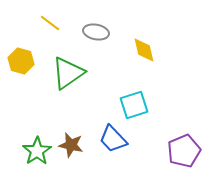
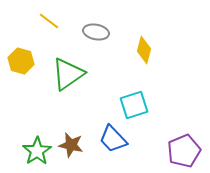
yellow line: moved 1 px left, 2 px up
yellow diamond: rotated 28 degrees clockwise
green triangle: moved 1 px down
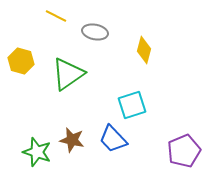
yellow line: moved 7 px right, 5 px up; rotated 10 degrees counterclockwise
gray ellipse: moved 1 px left
cyan square: moved 2 px left
brown star: moved 1 px right, 5 px up
green star: moved 1 px down; rotated 20 degrees counterclockwise
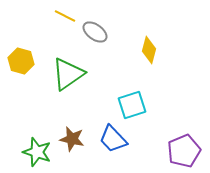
yellow line: moved 9 px right
gray ellipse: rotated 25 degrees clockwise
yellow diamond: moved 5 px right
brown star: moved 1 px up
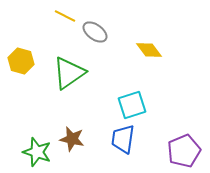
yellow diamond: rotated 52 degrees counterclockwise
green triangle: moved 1 px right, 1 px up
blue trapezoid: moved 10 px right; rotated 52 degrees clockwise
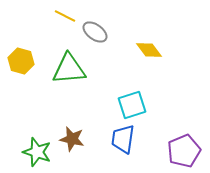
green triangle: moved 4 px up; rotated 30 degrees clockwise
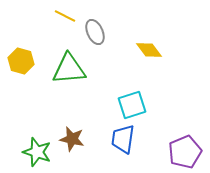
gray ellipse: rotated 30 degrees clockwise
purple pentagon: moved 1 px right, 1 px down
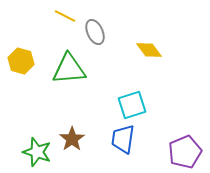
brown star: rotated 25 degrees clockwise
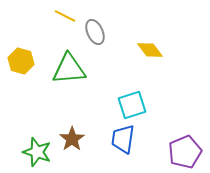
yellow diamond: moved 1 px right
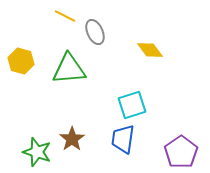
purple pentagon: moved 4 px left; rotated 12 degrees counterclockwise
